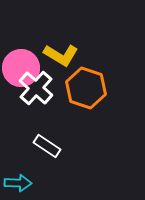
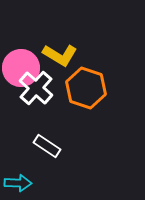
yellow L-shape: moved 1 px left
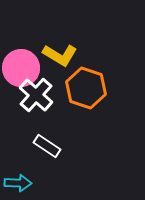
white cross: moved 7 px down
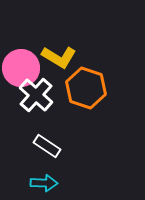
yellow L-shape: moved 1 px left, 2 px down
cyan arrow: moved 26 px right
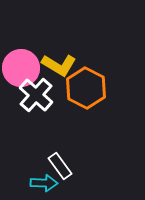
yellow L-shape: moved 8 px down
orange hexagon: rotated 9 degrees clockwise
white rectangle: moved 13 px right, 20 px down; rotated 20 degrees clockwise
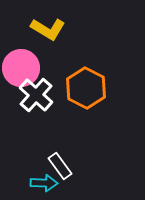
yellow L-shape: moved 11 px left, 36 px up
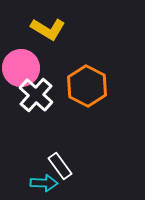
orange hexagon: moved 1 px right, 2 px up
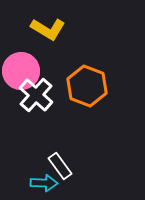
pink circle: moved 3 px down
orange hexagon: rotated 6 degrees counterclockwise
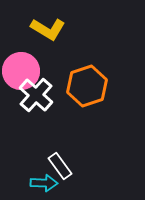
orange hexagon: rotated 21 degrees clockwise
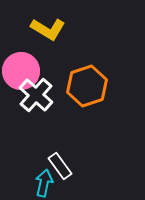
cyan arrow: rotated 80 degrees counterclockwise
